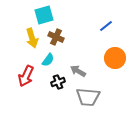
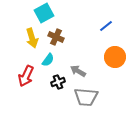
cyan square: moved 2 px up; rotated 12 degrees counterclockwise
orange circle: moved 1 px up
gray trapezoid: moved 2 px left
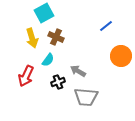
orange circle: moved 6 px right, 1 px up
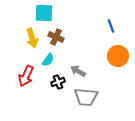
cyan square: rotated 30 degrees clockwise
blue line: moved 5 px right; rotated 72 degrees counterclockwise
orange circle: moved 3 px left
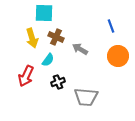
gray arrow: moved 2 px right, 22 px up
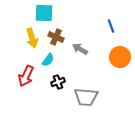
orange circle: moved 2 px right, 1 px down
